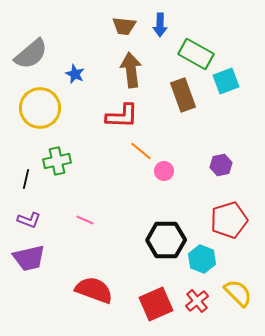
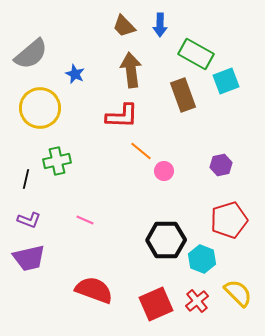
brown trapezoid: rotated 40 degrees clockwise
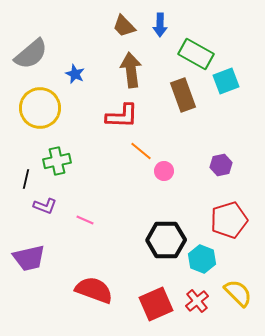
purple L-shape: moved 16 px right, 14 px up
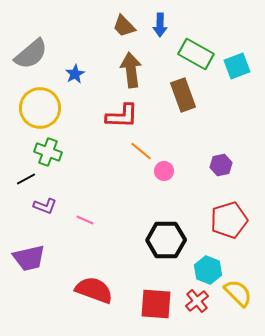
blue star: rotated 18 degrees clockwise
cyan square: moved 11 px right, 15 px up
green cross: moved 9 px left, 9 px up; rotated 32 degrees clockwise
black line: rotated 48 degrees clockwise
cyan hexagon: moved 6 px right, 11 px down
red square: rotated 28 degrees clockwise
